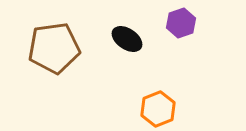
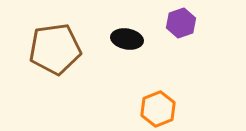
black ellipse: rotated 24 degrees counterclockwise
brown pentagon: moved 1 px right, 1 px down
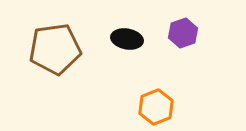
purple hexagon: moved 2 px right, 10 px down
orange hexagon: moved 2 px left, 2 px up
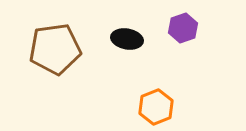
purple hexagon: moved 5 px up
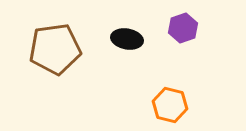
orange hexagon: moved 14 px right, 2 px up; rotated 24 degrees counterclockwise
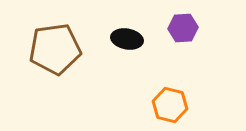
purple hexagon: rotated 16 degrees clockwise
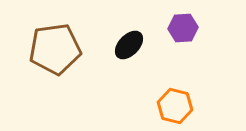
black ellipse: moved 2 px right, 6 px down; rotated 56 degrees counterclockwise
orange hexagon: moved 5 px right, 1 px down
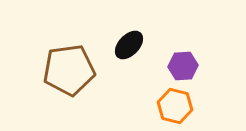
purple hexagon: moved 38 px down
brown pentagon: moved 14 px right, 21 px down
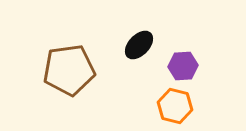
black ellipse: moved 10 px right
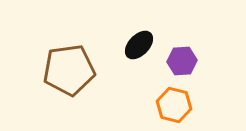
purple hexagon: moved 1 px left, 5 px up
orange hexagon: moved 1 px left, 1 px up
